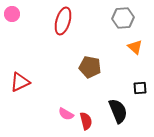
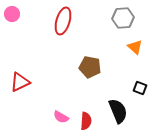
black square: rotated 24 degrees clockwise
pink semicircle: moved 5 px left, 3 px down
red semicircle: rotated 18 degrees clockwise
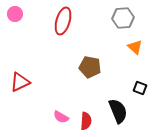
pink circle: moved 3 px right
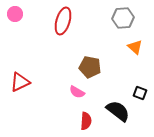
black square: moved 5 px down
black semicircle: rotated 30 degrees counterclockwise
pink semicircle: moved 16 px right, 25 px up
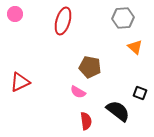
pink semicircle: moved 1 px right
red semicircle: rotated 12 degrees counterclockwise
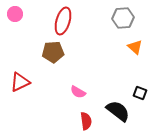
brown pentagon: moved 37 px left, 15 px up; rotated 15 degrees counterclockwise
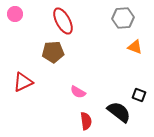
red ellipse: rotated 44 degrees counterclockwise
orange triangle: rotated 21 degrees counterclockwise
red triangle: moved 3 px right
black square: moved 1 px left, 2 px down
black semicircle: moved 1 px right, 1 px down
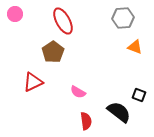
brown pentagon: rotated 30 degrees counterclockwise
red triangle: moved 10 px right
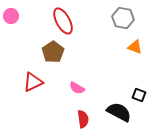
pink circle: moved 4 px left, 2 px down
gray hexagon: rotated 15 degrees clockwise
pink semicircle: moved 1 px left, 4 px up
black semicircle: rotated 10 degrees counterclockwise
red semicircle: moved 3 px left, 2 px up
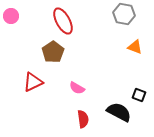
gray hexagon: moved 1 px right, 4 px up
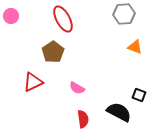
gray hexagon: rotated 15 degrees counterclockwise
red ellipse: moved 2 px up
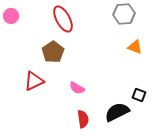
red triangle: moved 1 px right, 1 px up
black semicircle: moved 2 px left; rotated 55 degrees counterclockwise
